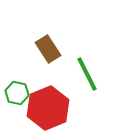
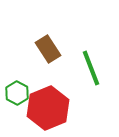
green line: moved 4 px right, 6 px up; rotated 6 degrees clockwise
green hexagon: rotated 15 degrees clockwise
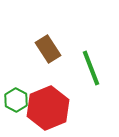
green hexagon: moved 1 px left, 7 px down
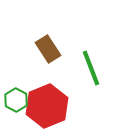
red hexagon: moved 1 px left, 2 px up
